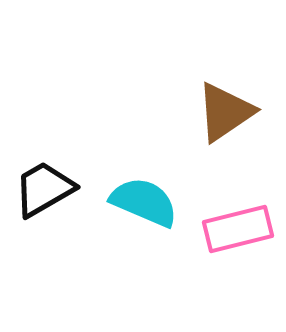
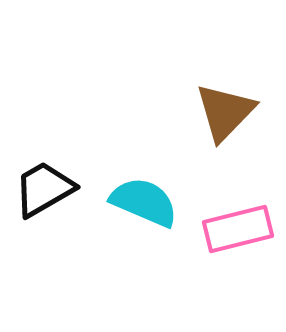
brown triangle: rotated 12 degrees counterclockwise
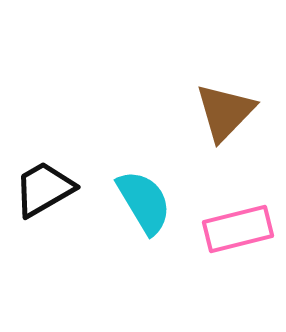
cyan semicircle: rotated 36 degrees clockwise
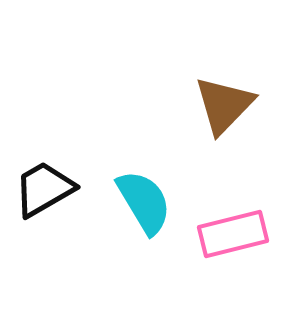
brown triangle: moved 1 px left, 7 px up
pink rectangle: moved 5 px left, 5 px down
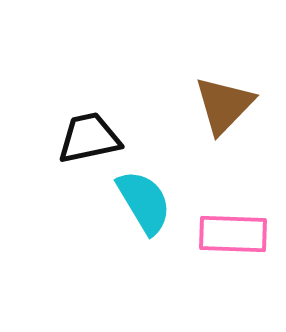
black trapezoid: moved 45 px right, 51 px up; rotated 18 degrees clockwise
pink rectangle: rotated 16 degrees clockwise
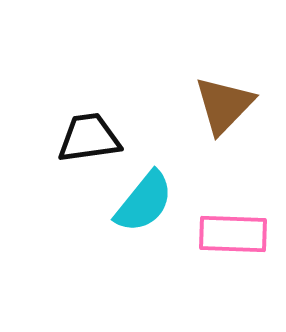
black trapezoid: rotated 4 degrees clockwise
cyan semicircle: rotated 70 degrees clockwise
